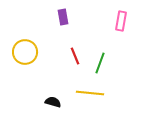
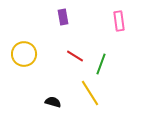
pink rectangle: moved 2 px left; rotated 18 degrees counterclockwise
yellow circle: moved 1 px left, 2 px down
red line: rotated 36 degrees counterclockwise
green line: moved 1 px right, 1 px down
yellow line: rotated 52 degrees clockwise
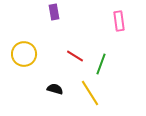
purple rectangle: moved 9 px left, 5 px up
black semicircle: moved 2 px right, 13 px up
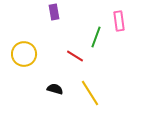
green line: moved 5 px left, 27 px up
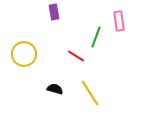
red line: moved 1 px right
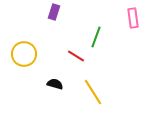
purple rectangle: rotated 28 degrees clockwise
pink rectangle: moved 14 px right, 3 px up
black semicircle: moved 5 px up
yellow line: moved 3 px right, 1 px up
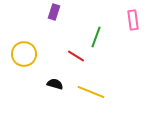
pink rectangle: moved 2 px down
yellow line: moved 2 px left; rotated 36 degrees counterclockwise
